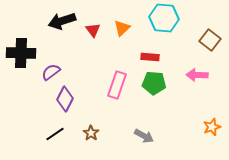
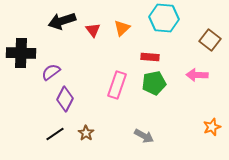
green pentagon: rotated 15 degrees counterclockwise
brown star: moved 5 px left
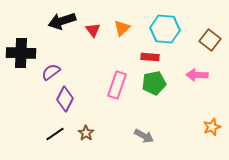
cyan hexagon: moved 1 px right, 11 px down
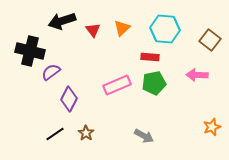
black cross: moved 9 px right, 2 px up; rotated 12 degrees clockwise
pink rectangle: rotated 48 degrees clockwise
purple diamond: moved 4 px right
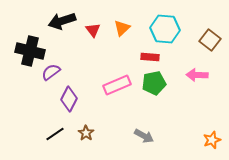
orange star: moved 13 px down
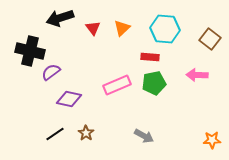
black arrow: moved 2 px left, 3 px up
red triangle: moved 2 px up
brown square: moved 1 px up
purple diamond: rotated 75 degrees clockwise
orange star: rotated 18 degrees clockwise
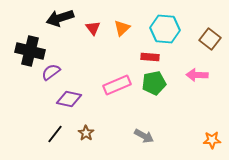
black line: rotated 18 degrees counterclockwise
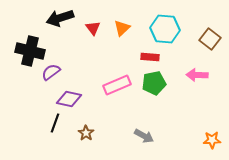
black line: moved 11 px up; rotated 18 degrees counterclockwise
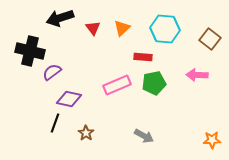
red rectangle: moved 7 px left
purple semicircle: moved 1 px right
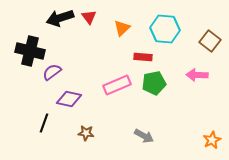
red triangle: moved 4 px left, 11 px up
brown square: moved 2 px down
black line: moved 11 px left
brown star: rotated 28 degrees counterclockwise
orange star: rotated 24 degrees counterclockwise
